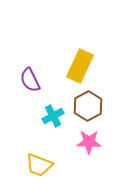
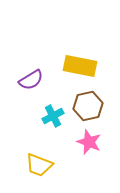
yellow rectangle: rotated 76 degrees clockwise
purple semicircle: moved 1 px right; rotated 95 degrees counterclockwise
brown hexagon: rotated 16 degrees clockwise
pink star: rotated 20 degrees clockwise
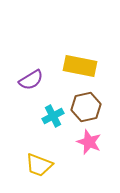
brown hexagon: moved 2 px left, 1 px down
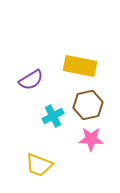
brown hexagon: moved 2 px right, 2 px up
pink star: moved 2 px right, 3 px up; rotated 20 degrees counterclockwise
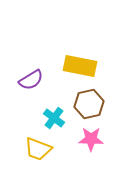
brown hexagon: moved 1 px right, 1 px up
cyan cross: moved 1 px right, 2 px down; rotated 25 degrees counterclockwise
yellow trapezoid: moved 1 px left, 16 px up
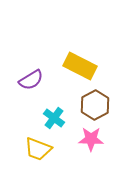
yellow rectangle: rotated 16 degrees clockwise
brown hexagon: moved 6 px right, 1 px down; rotated 16 degrees counterclockwise
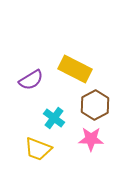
yellow rectangle: moved 5 px left, 3 px down
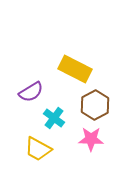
purple semicircle: moved 12 px down
yellow trapezoid: rotated 8 degrees clockwise
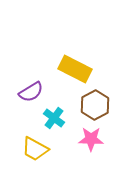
yellow trapezoid: moved 3 px left
